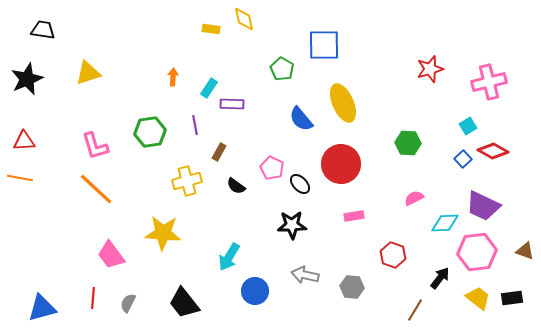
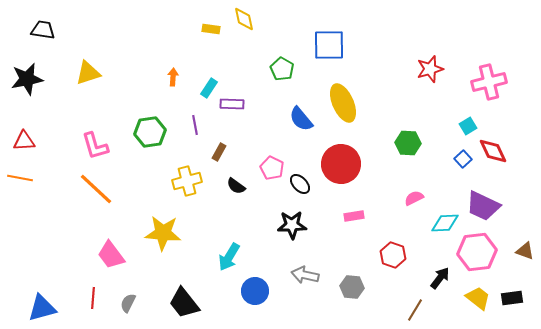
blue square at (324, 45): moved 5 px right
black star at (27, 79): rotated 12 degrees clockwise
red diamond at (493, 151): rotated 36 degrees clockwise
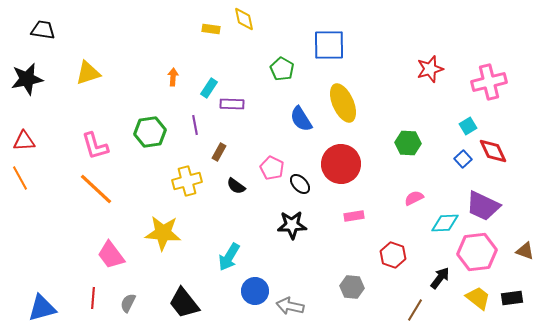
blue semicircle at (301, 119): rotated 8 degrees clockwise
orange line at (20, 178): rotated 50 degrees clockwise
gray arrow at (305, 275): moved 15 px left, 31 px down
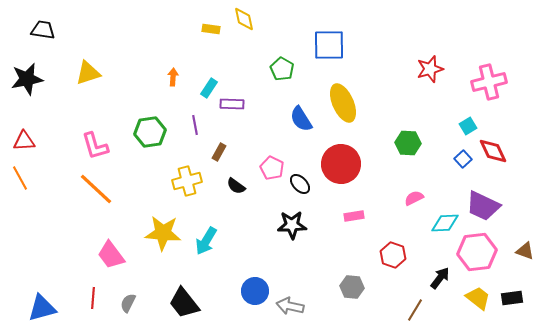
cyan arrow at (229, 257): moved 23 px left, 16 px up
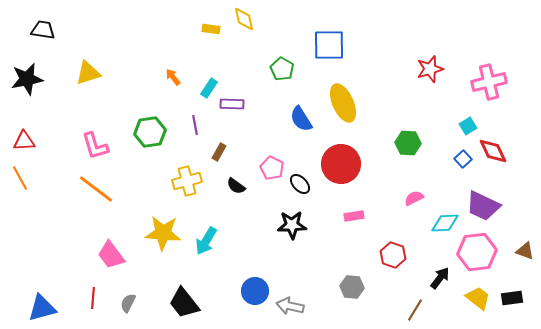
orange arrow at (173, 77): rotated 42 degrees counterclockwise
orange line at (96, 189): rotated 6 degrees counterclockwise
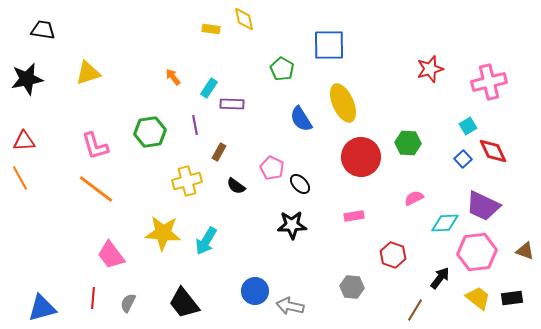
red circle at (341, 164): moved 20 px right, 7 px up
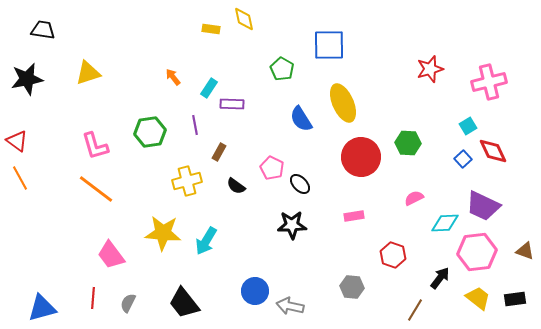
red triangle at (24, 141): moved 7 px left; rotated 40 degrees clockwise
black rectangle at (512, 298): moved 3 px right, 1 px down
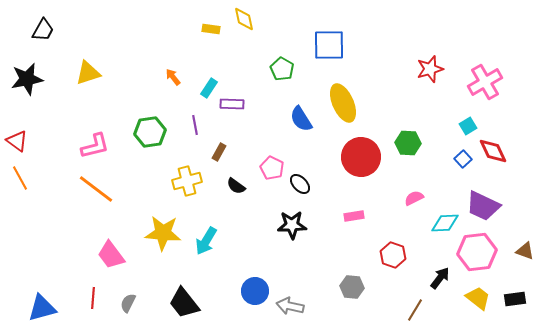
black trapezoid at (43, 30): rotated 110 degrees clockwise
pink cross at (489, 82): moved 4 px left; rotated 16 degrees counterclockwise
pink L-shape at (95, 146): rotated 88 degrees counterclockwise
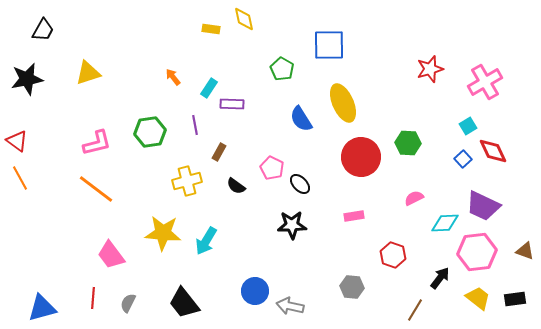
pink L-shape at (95, 146): moved 2 px right, 3 px up
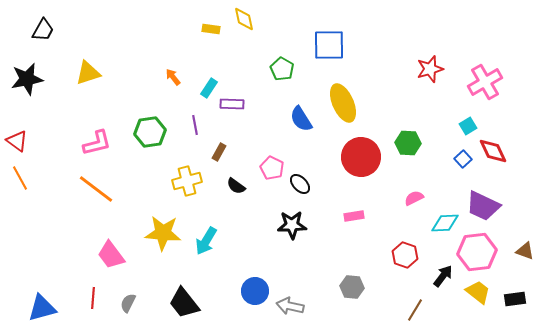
red hexagon at (393, 255): moved 12 px right
black arrow at (440, 278): moved 3 px right, 2 px up
yellow trapezoid at (478, 298): moved 6 px up
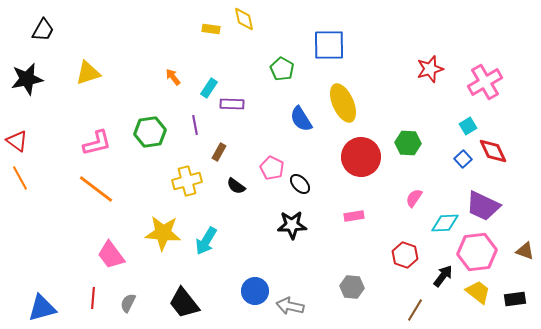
pink semicircle at (414, 198): rotated 30 degrees counterclockwise
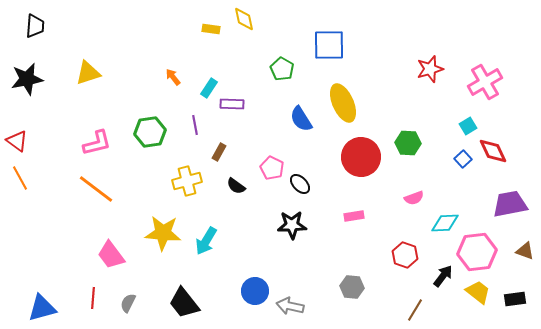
black trapezoid at (43, 30): moved 8 px left, 4 px up; rotated 25 degrees counterclockwise
pink semicircle at (414, 198): rotated 144 degrees counterclockwise
purple trapezoid at (483, 206): moved 27 px right, 2 px up; rotated 144 degrees clockwise
